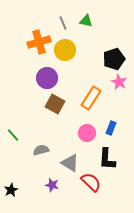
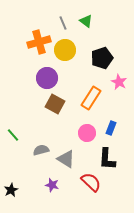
green triangle: rotated 24 degrees clockwise
black pentagon: moved 12 px left, 1 px up
gray triangle: moved 4 px left, 4 px up
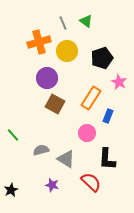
yellow circle: moved 2 px right, 1 px down
blue rectangle: moved 3 px left, 12 px up
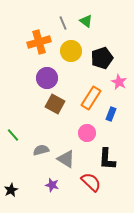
yellow circle: moved 4 px right
blue rectangle: moved 3 px right, 2 px up
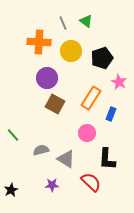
orange cross: rotated 20 degrees clockwise
purple star: rotated 16 degrees counterclockwise
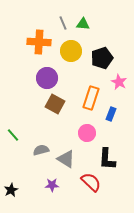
green triangle: moved 3 px left, 3 px down; rotated 32 degrees counterclockwise
orange rectangle: rotated 15 degrees counterclockwise
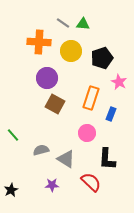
gray line: rotated 32 degrees counterclockwise
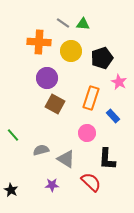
blue rectangle: moved 2 px right, 2 px down; rotated 64 degrees counterclockwise
black star: rotated 16 degrees counterclockwise
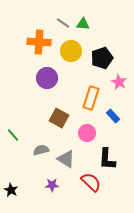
brown square: moved 4 px right, 14 px down
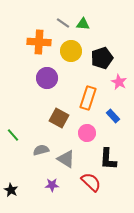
orange rectangle: moved 3 px left
black L-shape: moved 1 px right
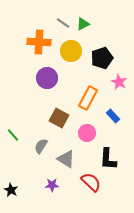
green triangle: rotated 32 degrees counterclockwise
orange rectangle: rotated 10 degrees clockwise
gray semicircle: moved 4 px up; rotated 42 degrees counterclockwise
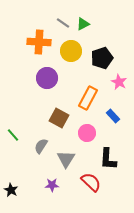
gray triangle: rotated 30 degrees clockwise
